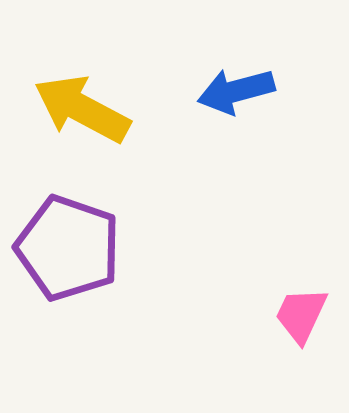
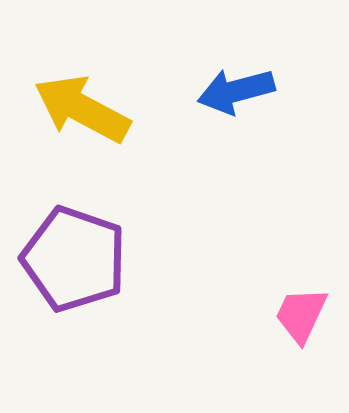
purple pentagon: moved 6 px right, 11 px down
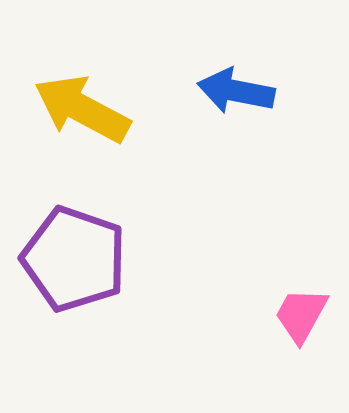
blue arrow: rotated 26 degrees clockwise
pink trapezoid: rotated 4 degrees clockwise
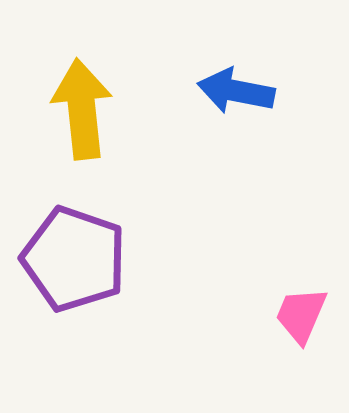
yellow arrow: rotated 56 degrees clockwise
pink trapezoid: rotated 6 degrees counterclockwise
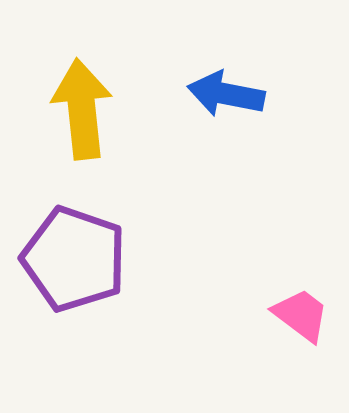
blue arrow: moved 10 px left, 3 px down
pink trapezoid: rotated 104 degrees clockwise
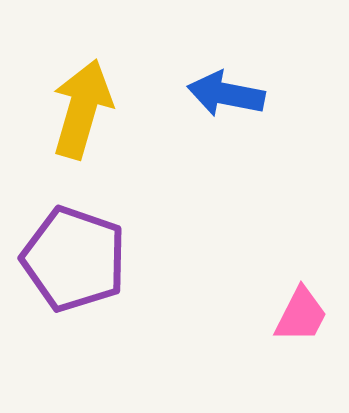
yellow arrow: rotated 22 degrees clockwise
pink trapezoid: rotated 80 degrees clockwise
